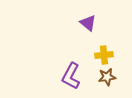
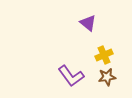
yellow cross: rotated 18 degrees counterclockwise
purple L-shape: rotated 64 degrees counterclockwise
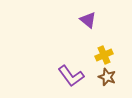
purple triangle: moved 3 px up
brown star: rotated 30 degrees clockwise
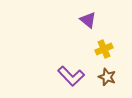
yellow cross: moved 6 px up
purple L-shape: rotated 8 degrees counterclockwise
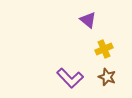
purple L-shape: moved 1 px left, 2 px down
